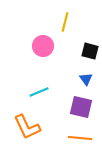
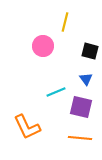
cyan line: moved 17 px right
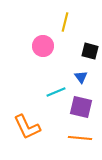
blue triangle: moved 5 px left, 2 px up
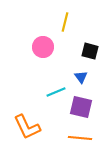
pink circle: moved 1 px down
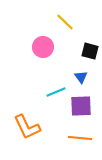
yellow line: rotated 60 degrees counterclockwise
purple square: moved 1 px up; rotated 15 degrees counterclockwise
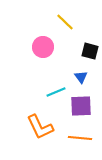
orange L-shape: moved 13 px right
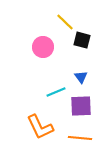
black square: moved 8 px left, 11 px up
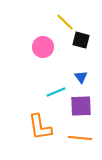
black square: moved 1 px left
orange L-shape: rotated 16 degrees clockwise
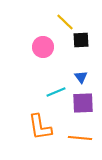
black square: rotated 18 degrees counterclockwise
purple square: moved 2 px right, 3 px up
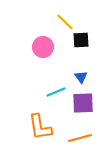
orange line: rotated 20 degrees counterclockwise
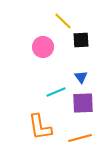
yellow line: moved 2 px left, 1 px up
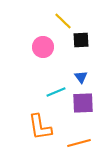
orange line: moved 1 px left, 5 px down
